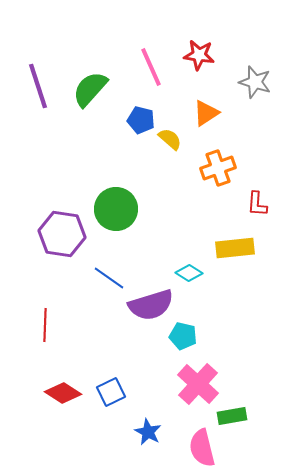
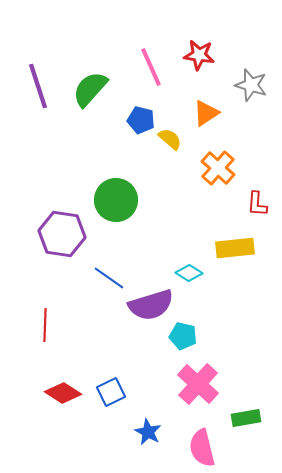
gray star: moved 4 px left, 3 px down
orange cross: rotated 28 degrees counterclockwise
green circle: moved 9 px up
green rectangle: moved 14 px right, 2 px down
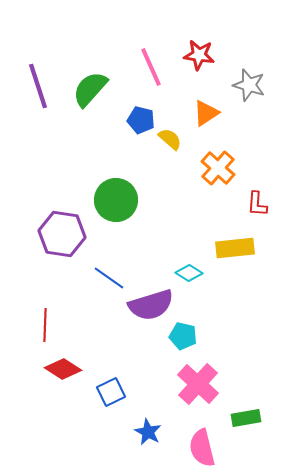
gray star: moved 2 px left
red diamond: moved 24 px up
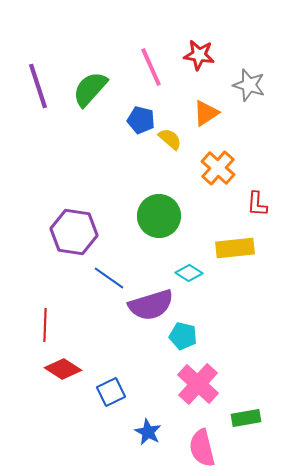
green circle: moved 43 px right, 16 px down
purple hexagon: moved 12 px right, 2 px up
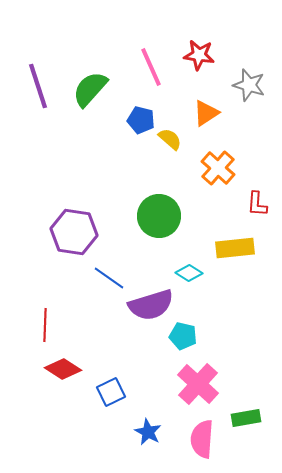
pink semicircle: moved 9 px up; rotated 18 degrees clockwise
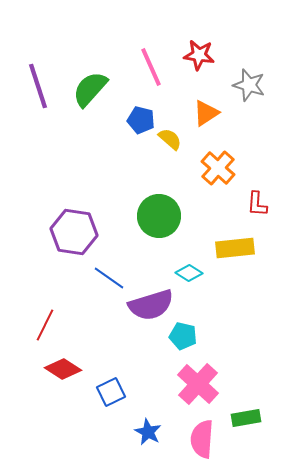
red line: rotated 24 degrees clockwise
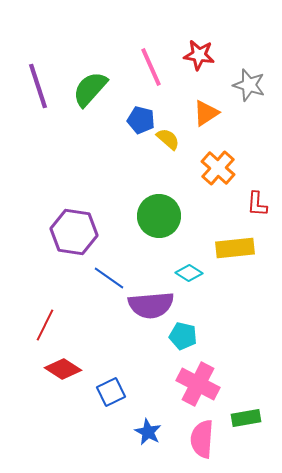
yellow semicircle: moved 2 px left
purple semicircle: rotated 12 degrees clockwise
pink cross: rotated 15 degrees counterclockwise
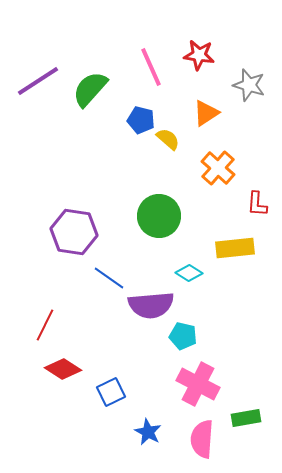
purple line: moved 5 px up; rotated 75 degrees clockwise
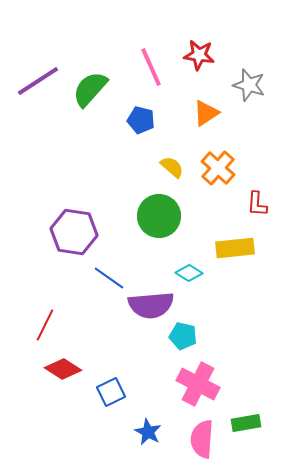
yellow semicircle: moved 4 px right, 28 px down
green rectangle: moved 5 px down
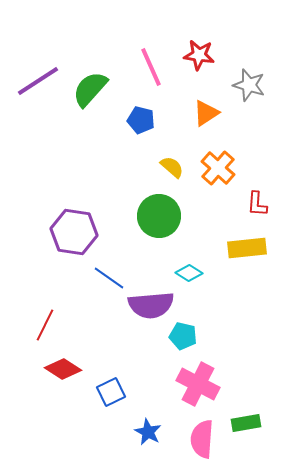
yellow rectangle: moved 12 px right
